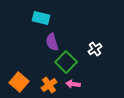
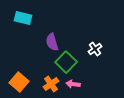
cyan rectangle: moved 18 px left
orange cross: moved 2 px right, 1 px up
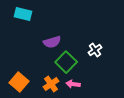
cyan rectangle: moved 4 px up
purple semicircle: rotated 90 degrees counterclockwise
white cross: moved 1 px down
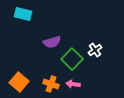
green square: moved 6 px right, 3 px up
orange cross: rotated 35 degrees counterclockwise
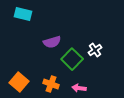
pink arrow: moved 6 px right, 4 px down
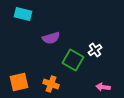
purple semicircle: moved 1 px left, 4 px up
green square: moved 1 px right, 1 px down; rotated 15 degrees counterclockwise
orange square: rotated 36 degrees clockwise
pink arrow: moved 24 px right, 1 px up
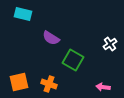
purple semicircle: rotated 48 degrees clockwise
white cross: moved 15 px right, 6 px up
orange cross: moved 2 px left
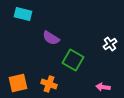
orange square: moved 1 px left, 1 px down
